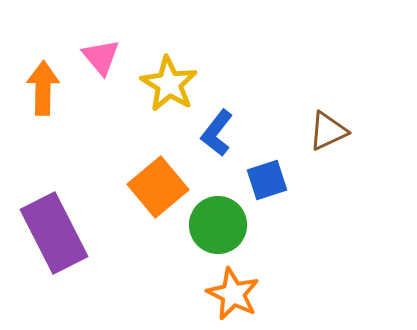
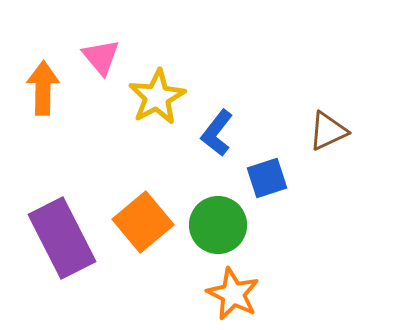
yellow star: moved 12 px left, 13 px down; rotated 12 degrees clockwise
blue square: moved 2 px up
orange square: moved 15 px left, 35 px down
purple rectangle: moved 8 px right, 5 px down
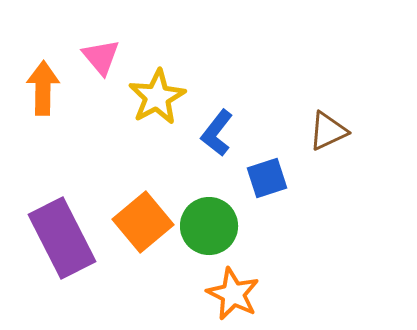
green circle: moved 9 px left, 1 px down
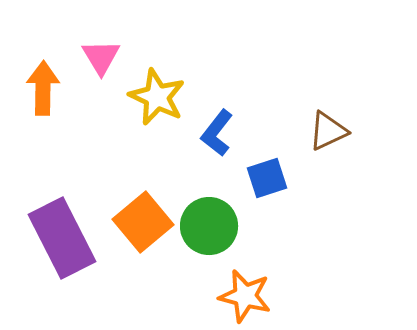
pink triangle: rotated 9 degrees clockwise
yellow star: rotated 18 degrees counterclockwise
orange star: moved 12 px right, 2 px down; rotated 12 degrees counterclockwise
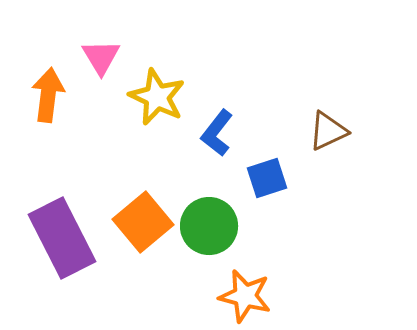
orange arrow: moved 5 px right, 7 px down; rotated 6 degrees clockwise
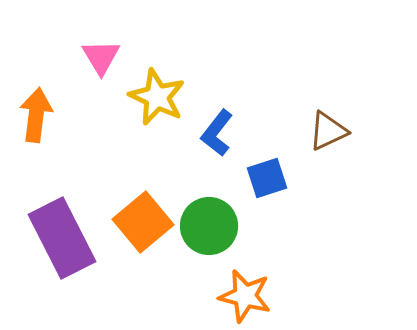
orange arrow: moved 12 px left, 20 px down
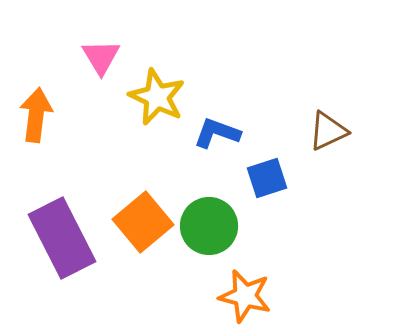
blue L-shape: rotated 72 degrees clockwise
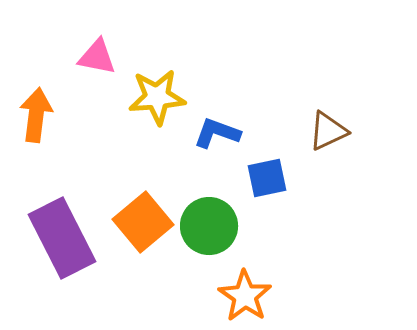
pink triangle: moved 4 px left; rotated 48 degrees counterclockwise
yellow star: rotated 30 degrees counterclockwise
blue square: rotated 6 degrees clockwise
orange star: rotated 20 degrees clockwise
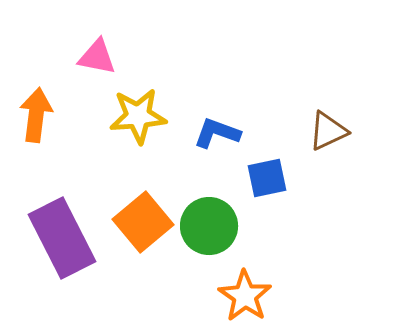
yellow star: moved 19 px left, 19 px down
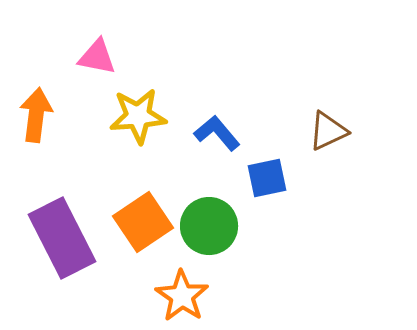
blue L-shape: rotated 30 degrees clockwise
orange square: rotated 6 degrees clockwise
orange star: moved 63 px left
